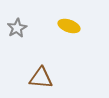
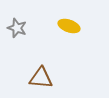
gray star: rotated 24 degrees counterclockwise
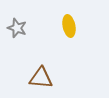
yellow ellipse: rotated 60 degrees clockwise
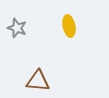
brown triangle: moved 3 px left, 3 px down
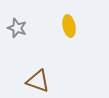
brown triangle: rotated 15 degrees clockwise
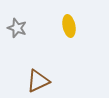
brown triangle: rotated 45 degrees counterclockwise
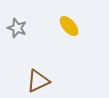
yellow ellipse: rotated 30 degrees counterclockwise
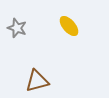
brown triangle: moved 1 px left; rotated 10 degrees clockwise
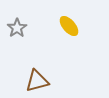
gray star: rotated 18 degrees clockwise
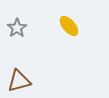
brown triangle: moved 18 px left
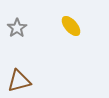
yellow ellipse: moved 2 px right
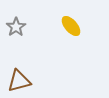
gray star: moved 1 px left, 1 px up
